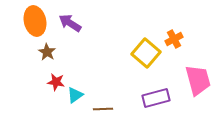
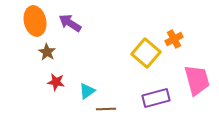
pink trapezoid: moved 1 px left
cyan triangle: moved 12 px right, 4 px up
brown line: moved 3 px right
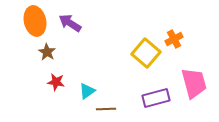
pink trapezoid: moved 3 px left, 3 px down
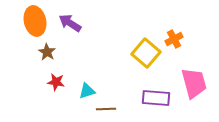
cyan triangle: rotated 18 degrees clockwise
purple rectangle: rotated 20 degrees clockwise
